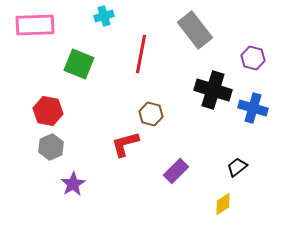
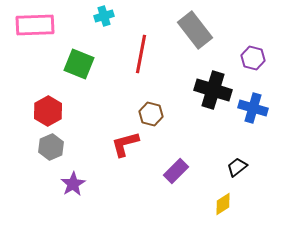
red hexagon: rotated 20 degrees clockwise
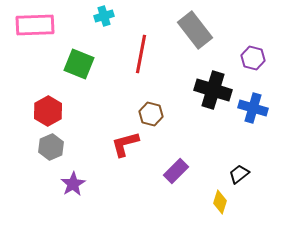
black trapezoid: moved 2 px right, 7 px down
yellow diamond: moved 3 px left, 2 px up; rotated 40 degrees counterclockwise
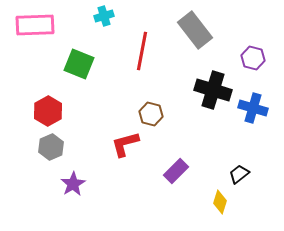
red line: moved 1 px right, 3 px up
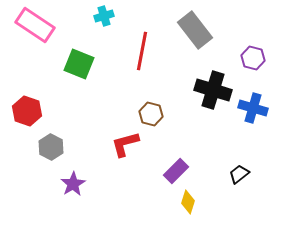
pink rectangle: rotated 36 degrees clockwise
red hexagon: moved 21 px left; rotated 12 degrees counterclockwise
gray hexagon: rotated 10 degrees counterclockwise
yellow diamond: moved 32 px left
